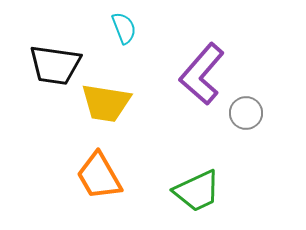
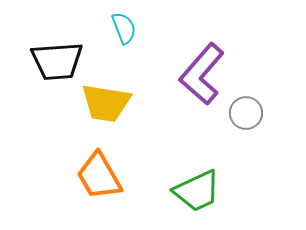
black trapezoid: moved 2 px right, 4 px up; rotated 12 degrees counterclockwise
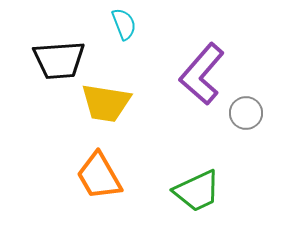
cyan semicircle: moved 4 px up
black trapezoid: moved 2 px right, 1 px up
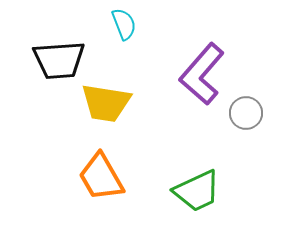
orange trapezoid: moved 2 px right, 1 px down
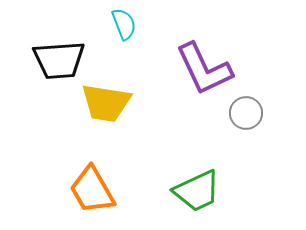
purple L-shape: moved 2 px right, 5 px up; rotated 66 degrees counterclockwise
orange trapezoid: moved 9 px left, 13 px down
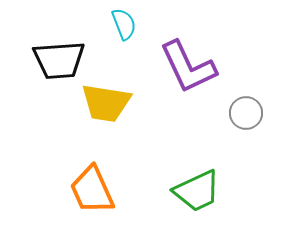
purple L-shape: moved 16 px left, 2 px up
orange trapezoid: rotated 6 degrees clockwise
